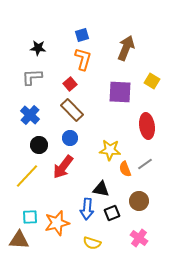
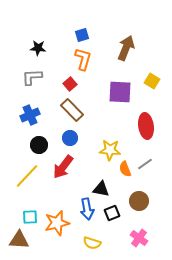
blue cross: rotated 24 degrees clockwise
red ellipse: moved 1 px left
blue arrow: rotated 15 degrees counterclockwise
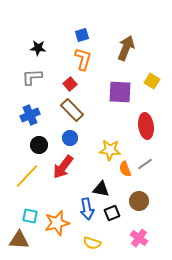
cyan square: moved 1 px up; rotated 14 degrees clockwise
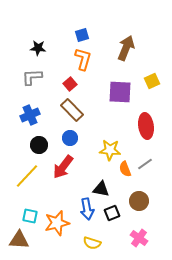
yellow square: rotated 35 degrees clockwise
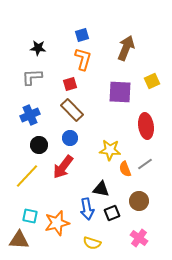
red square: rotated 24 degrees clockwise
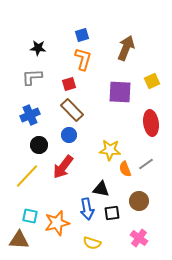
red square: moved 1 px left
red ellipse: moved 5 px right, 3 px up
blue circle: moved 1 px left, 3 px up
gray line: moved 1 px right
black square: rotated 14 degrees clockwise
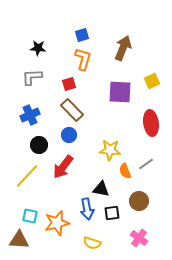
brown arrow: moved 3 px left
orange semicircle: moved 2 px down
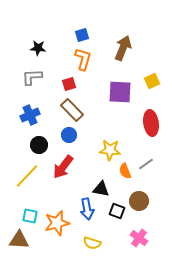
black square: moved 5 px right, 2 px up; rotated 28 degrees clockwise
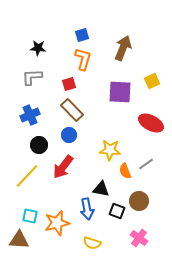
red ellipse: rotated 55 degrees counterclockwise
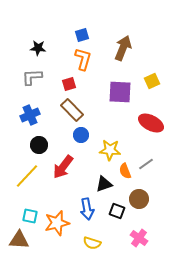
blue circle: moved 12 px right
black triangle: moved 3 px right, 5 px up; rotated 30 degrees counterclockwise
brown circle: moved 2 px up
